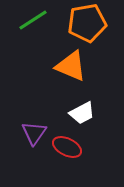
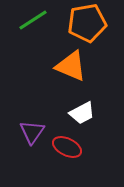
purple triangle: moved 2 px left, 1 px up
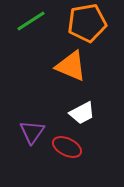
green line: moved 2 px left, 1 px down
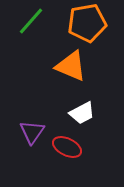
green line: rotated 16 degrees counterclockwise
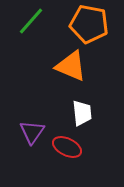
orange pentagon: moved 2 px right, 1 px down; rotated 21 degrees clockwise
white trapezoid: rotated 68 degrees counterclockwise
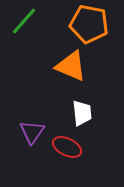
green line: moved 7 px left
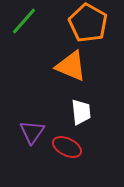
orange pentagon: moved 1 px left, 1 px up; rotated 18 degrees clockwise
white trapezoid: moved 1 px left, 1 px up
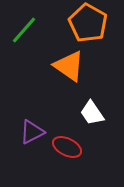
green line: moved 9 px down
orange triangle: moved 2 px left; rotated 12 degrees clockwise
white trapezoid: moved 11 px right, 1 px down; rotated 152 degrees clockwise
purple triangle: rotated 28 degrees clockwise
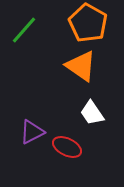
orange triangle: moved 12 px right
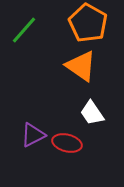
purple triangle: moved 1 px right, 3 px down
red ellipse: moved 4 px up; rotated 12 degrees counterclockwise
